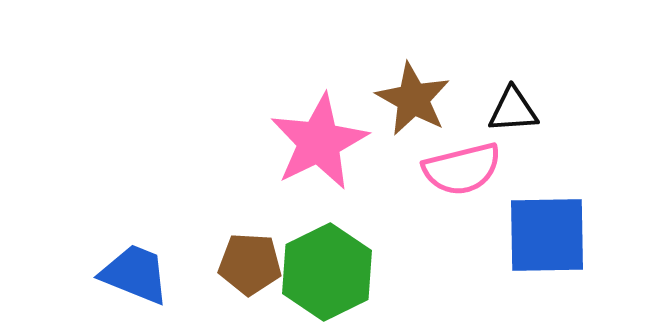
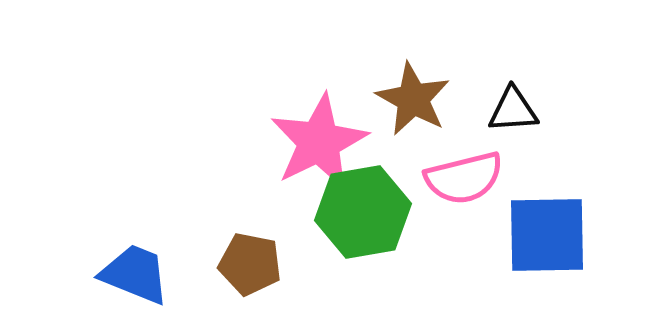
pink semicircle: moved 2 px right, 9 px down
brown pentagon: rotated 8 degrees clockwise
green hexagon: moved 36 px right, 60 px up; rotated 16 degrees clockwise
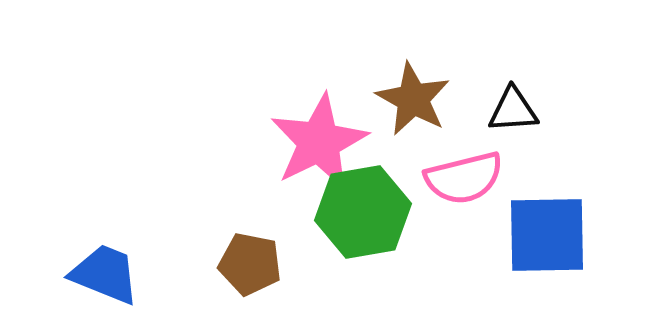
blue trapezoid: moved 30 px left
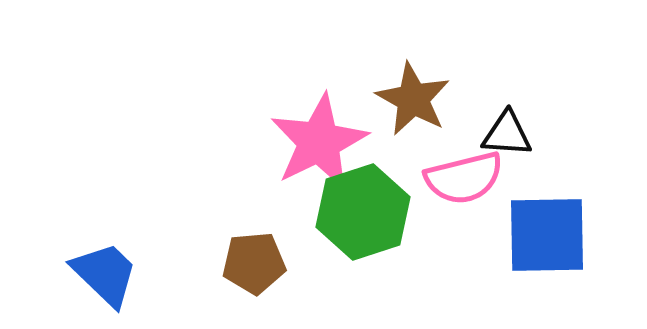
black triangle: moved 6 px left, 24 px down; rotated 8 degrees clockwise
green hexagon: rotated 8 degrees counterclockwise
brown pentagon: moved 4 px right, 1 px up; rotated 16 degrees counterclockwise
blue trapezoid: rotated 22 degrees clockwise
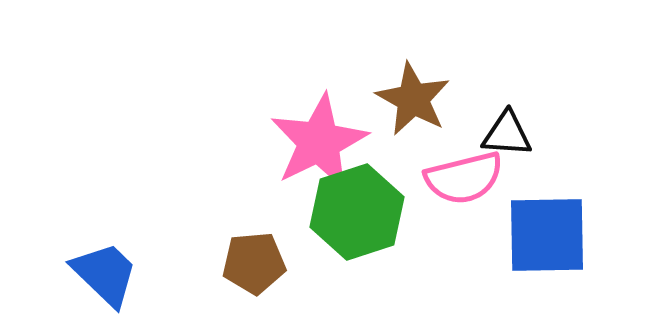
green hexagon: moved 6 px left
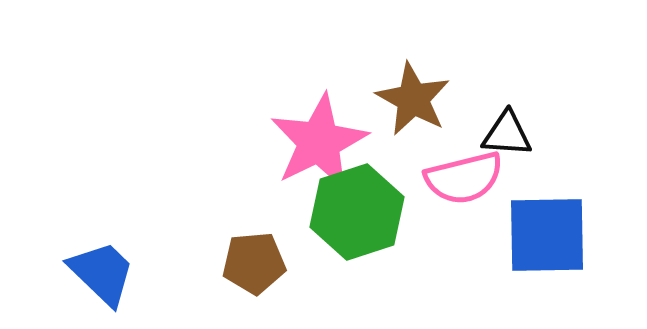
blue trapezoid: moved 3 px left, 1 px up
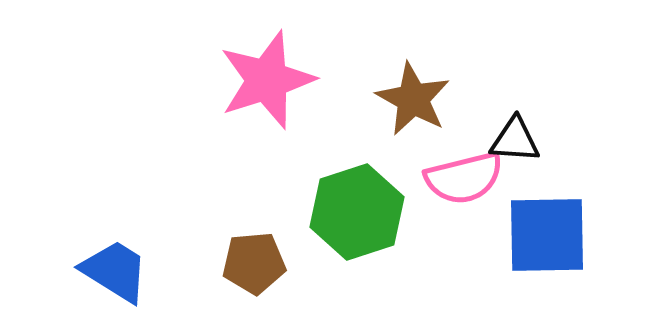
black triangle: moved 8 px right, 6 px down
pink star: moved 52 px left, 62 px up; rotated 8 degrees clockwise
blue trapezoid: moved 13 px right, 2 px up; rotated 12 degrees counterclockwise
